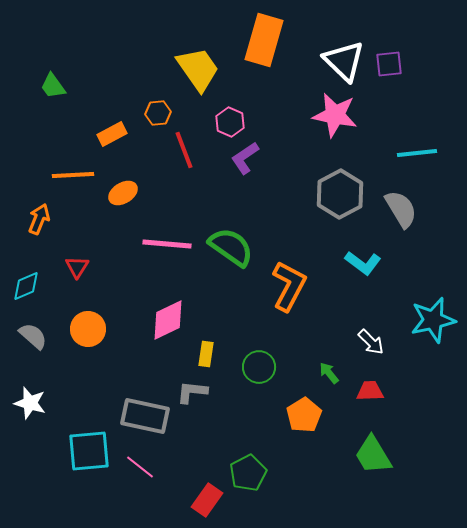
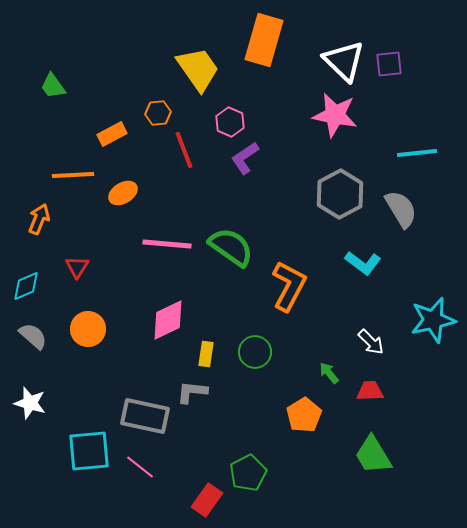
green circle at (259, 367): moved 4 px left, 15 px up
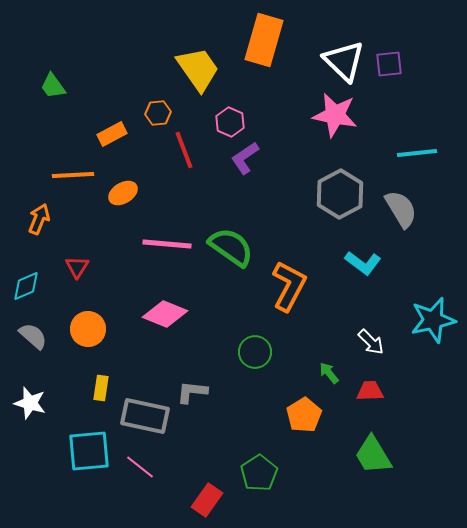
pink diamond at (168, 320): moved 3 px left, 6 px up; rotated 48 degrees clockwise
yellow rectangle at (206, 354): moved 105 px left, 34 px down
green pentagon at (248, 473): moved 11 px right; rotated 6 degrees counterclockwise
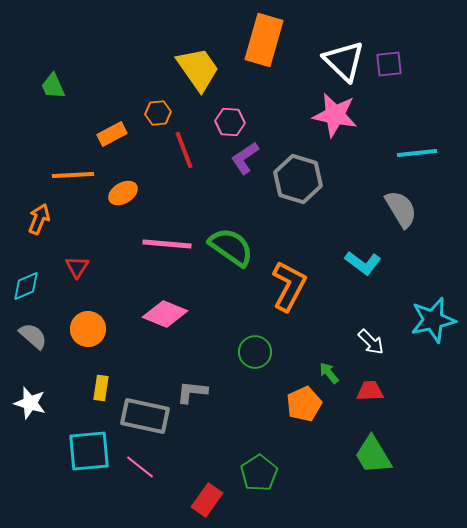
green trapezoid at (53, 86): rotated 12 degrees clockwise
pink hexagon at (230, 122): rotated 20 degrees counterclockwise
gray hexagon at (340, 194): moved 42 px left, 15 px up; rotated 15 degrees counterclockwise
orange pentagon at (304, 415): moved 11 px up; rotated 8 degrees clockwise
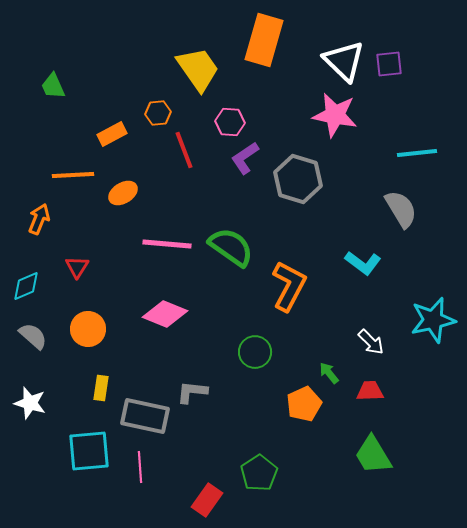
pink line at (140, 467): rotated 48 degrees clockwise
